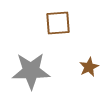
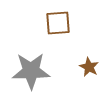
brown star: rotated 18 degrees counterclockwise
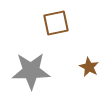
brown square: moved 2 px left; rotated 8 degrees counterclockwise
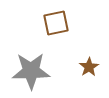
brown star: rotated 12 degrees clockwise
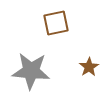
gray star: rotated 6 degrees clockwise
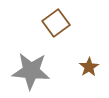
brown square: rotated 24 degrees counterclockwise
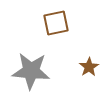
brown square: rotated 24 degrees clockwise
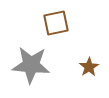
gray star: moved 6 px up
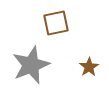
gray star: rotated 27 degrees counterclockwise
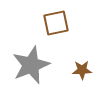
brown star: moved 7 px left, 3 px down; rotated 30 degrees clockwise
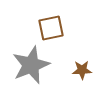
brown square: moved 5 px left, 5 px down
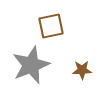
brown square: moved 2 px up
